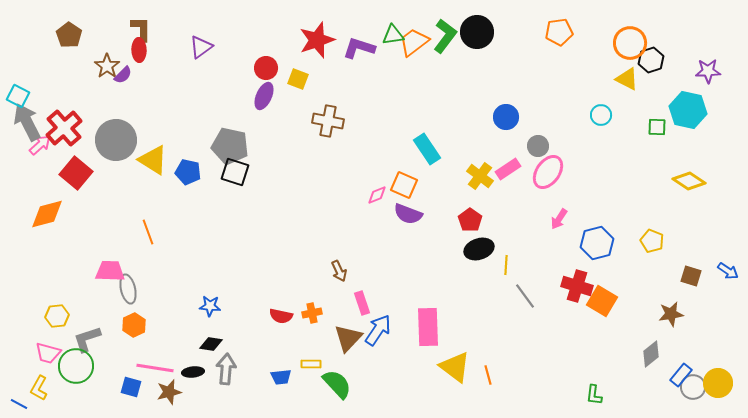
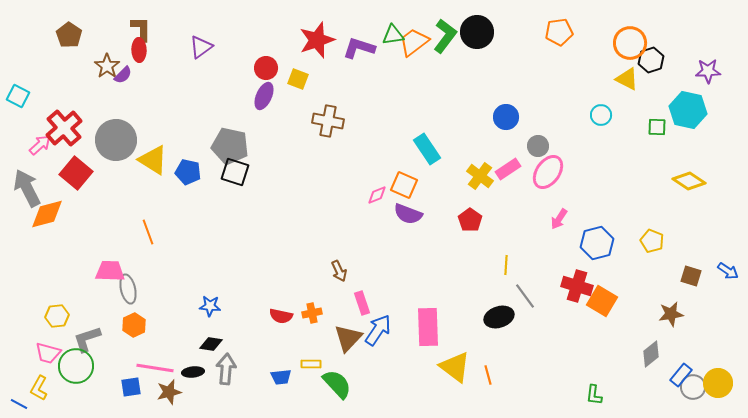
gray arrow at (27, 122): moved 66 px down
black ellipse at (479, 249): moved 20 px right, 68 px down
blue square at (131, 387): rotated 25 degrees counterclockwise
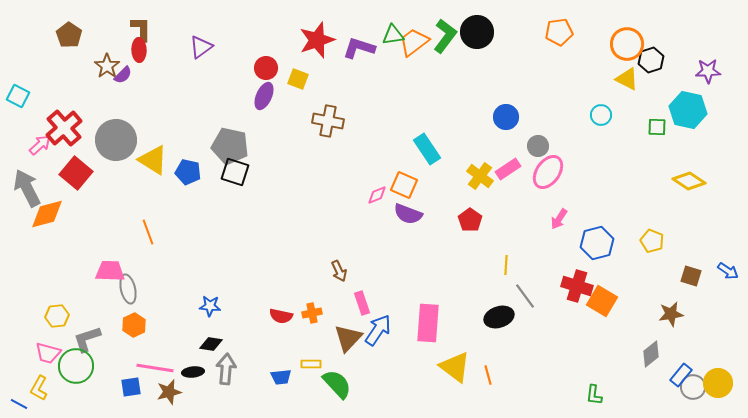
orange circle at (630, 43): moved 3 px left, 1 px down
pink rectangle at (428, 327): moved 4 px up; rotated 6 degrees clockwise
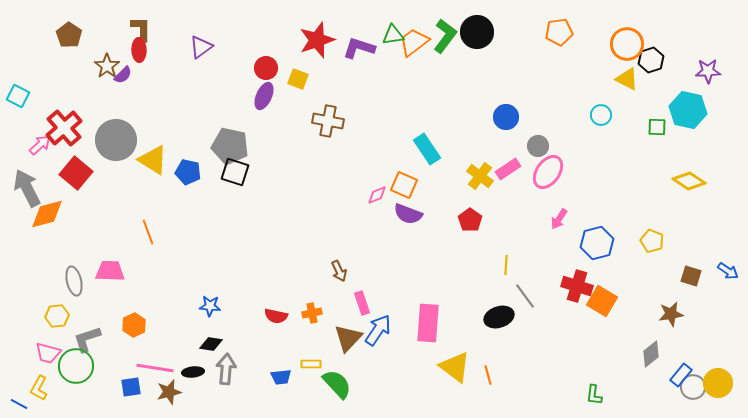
gray ellipse at (128, 289): moved 54 px left, 8 px up
red semicircle at (281, 316): moved 5 px left
